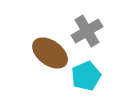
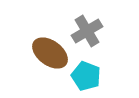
cyan pentagon: rotated 28 degrees counterclockwise
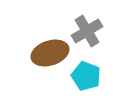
brown ellipse: rotated 54 degrees counterclockwise
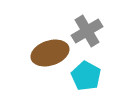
cyan pentagon: rotated 8 degrees clockwise
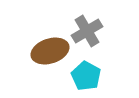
brown ellipse: moved 2 px up
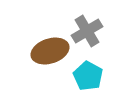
cyan pentagon: moved 2 px right
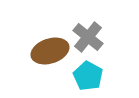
gray cross: moved 1 px right, 6 px down; rotated 20 degrees counterclockwise
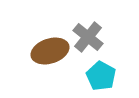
cyan pentagon: moved 13 px right
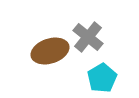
cyan pentagon: moved 1 px right, 2 px down; rotated 12 degrees clockwise
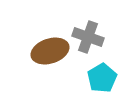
gray cross: rotated 20 degrees counterclockwise
